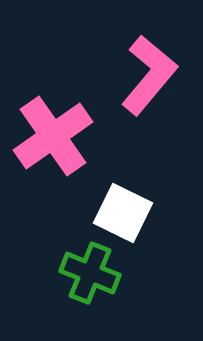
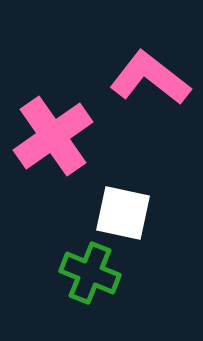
pink L-shape: moved 1 px right, 3 px down; rotated 92 degrees counterclockwise
white square: rotated 14 degrees counterclockwise
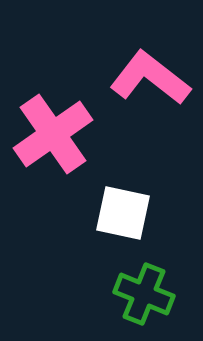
pink cross: moved 2 px up
green cross: moved 54 px right, 21 px down
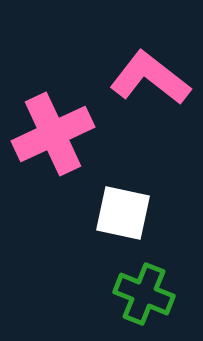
pink cross: rotated 10 degrees clockwise
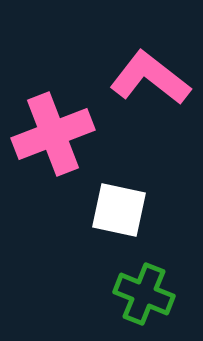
pink cross: rotated 4 degrees clockwise
white square: moved 4 px left, 3 px up
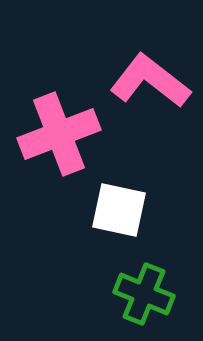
pink L-shape: moved 3 px down
pink cross: moved 6 px right
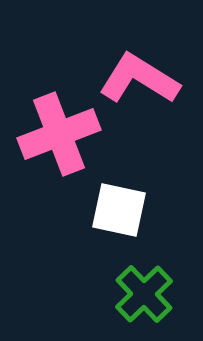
pink L-shape: moved 11 px left, 2 px up; rotated 6 degrees counterclockwise
green cross: rotated 24 degrees clockwise
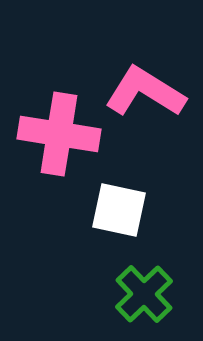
pink L-shape: moved 6 px right, 13 px down
pink cross: rotated 30 degrees clockwise
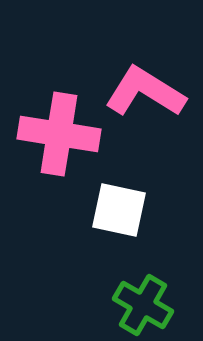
green cross: moved 1 px left, 11 px down; rotated 16 degrees counterclockwise
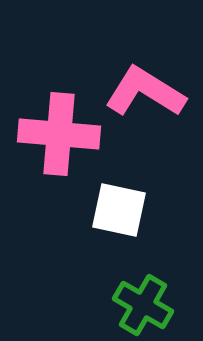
pink cross: rotated 4 degrees counterclockwise
